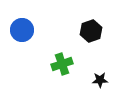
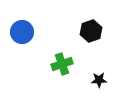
blue circle: moved 2 px down
black star: moved 1 px left
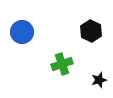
black hexagon: rotated 15 degrees counterclockwise
black star: rotated 14 degrees counterclockwise
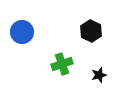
black star: moved 5 px up
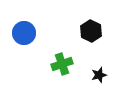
blue circle: moved 2 px right, 1 px down
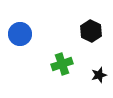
blue circle: moved 4 px left, 1 px down
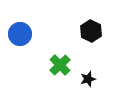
green cross: moved 2 px left, 1 px down; rotated 25 degrees counterclockwise
black star: moved 11 px left, 4 px down
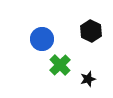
blue circle: moved 22 px right, 5 px down
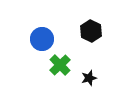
black star: moved 1 px right, 1 px up
